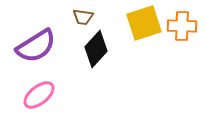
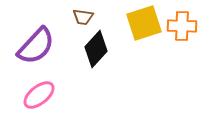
purple semicircle: rotated 15 degrees counterclockwise
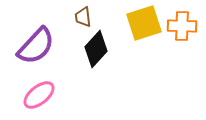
brown trapezoid: rotated 75 degrees clockwise
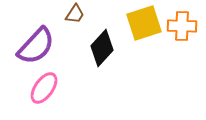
brown trapezoid: moved 8 px left, 3 px up; rotated 140 degrees counterclockwise
black diamond: moved 6 px right, 1 px up
pink ellipse: moved 5 px right, 7 px up; rotated 16 degrees counterclockwise
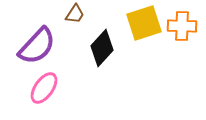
purple semicircle: moved 1 px right
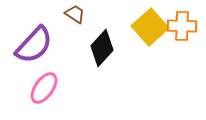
brown trapezoid: rotated 90 degrees counterclockwise
yellow square: moved 6 px right, 4 px down; rotated 24 degrees counterclockwise
purple semicircle: moved 3 px left, 1 px up
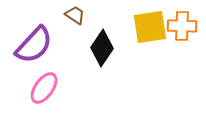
brown trapezoid: moved 1 px down
yellow square: rotated 33 degrees clockwise
black diamond: rotated 9 degrees counterclockwise
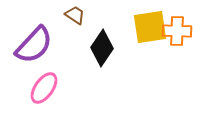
orange cross: moved 5 px left, 5 px down
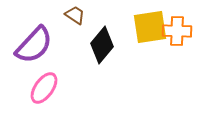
black diamond: moved 3 px up; rotated 6 degrees clockwise
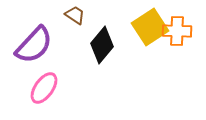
yellow square: rotated 24 degrees counterclockwise
